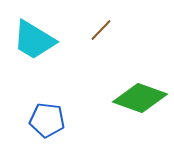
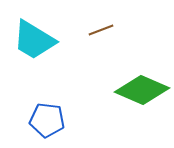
brown line: rotated 25 degrees clockwise
green diamond: moved 2 px right, 8 px up; rotated 4 degrees clockwise
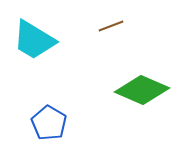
brown line: moved 10 px right, 4 px up
blue pentagon: moved 2 px right, 3 px down; rotated 24 degrees clockwise
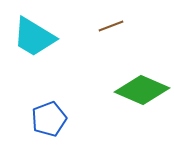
cyan trapezoid: moved 3 px up
blue pentagon: moved 4 px up; rotated 20 degrees clockwise
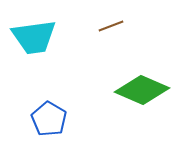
cyan trapezoid: rotated 39 degrees counterclockwise
blue pentagon: rotated 20 degrees counterclockwise
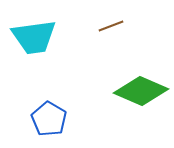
green diamond: moved 1 px left, 1 px down
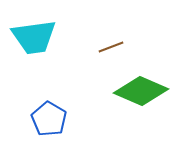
brown line: moved 21 px down
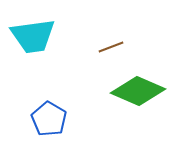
cyan trapezoid: moved 1 px left, 1 px up
green diamond: moved 3 px left
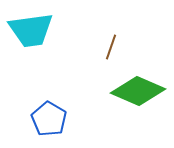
cyan trapezoid: moved 2 px left, 6 px up
brown line: rotated 50 degrees counterclockwise
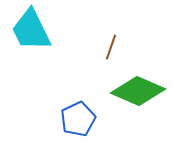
cyan trapezoid: rotated 72 degrees clockwise
blue pentagon: moved 29 px right; rotated 16 degrees clockwise
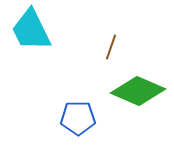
blue pentagon: moved 1 px up; rotated 24 degrees clockwise
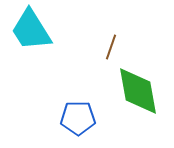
cyan trapezoid: rotated 6 degrees counterclockwise
green diamond: rotated 56 degrees clockwise
